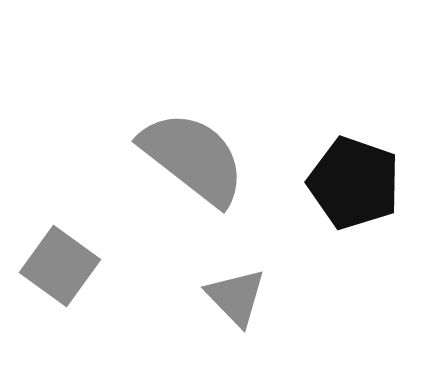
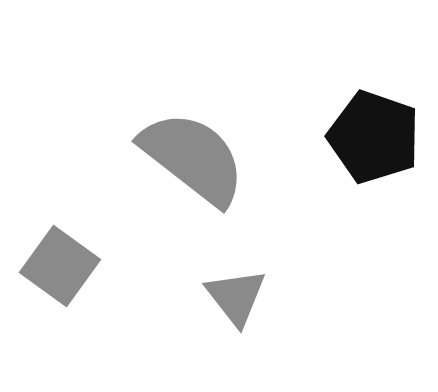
black pentagon: moved 20 px right, 46 px up
gray triangle: rotated 6 degrees clockwise
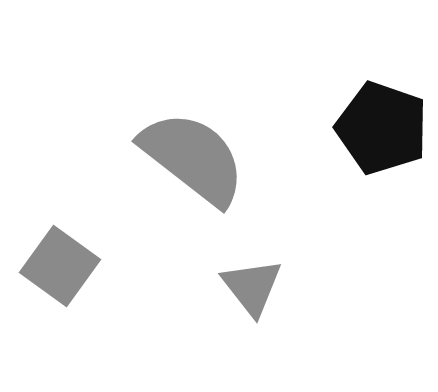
black pentagon: moved 8 px right, 9 px up
gray triangle: moved 16 px right, 10 px up
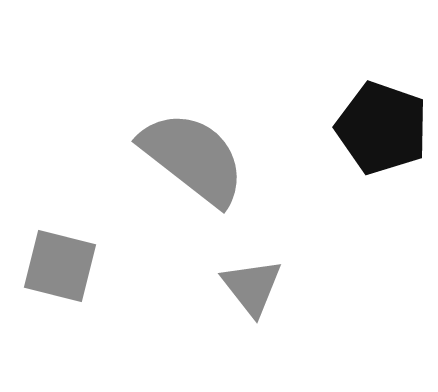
gray square: rotated 22 degrees counterclockwise
